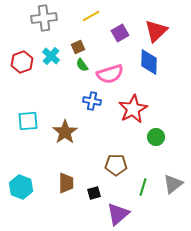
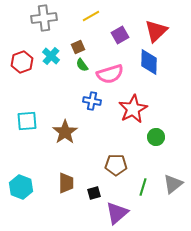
purple square: moved 2 px down
cyan square: moved 1 px left
purple triangle: moved 1 px left, 1 px up
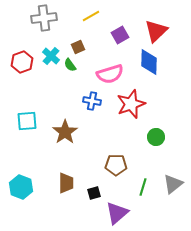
green semicircle: moved 12 px left
red star: moved 2 px left, 5 px up; rotated 8 degrees clockwise
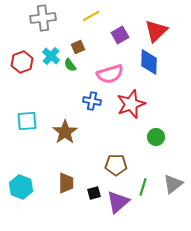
gray cross: moved 1 px left
purple triangle: moved 1 px right, 11 px up
